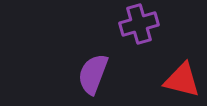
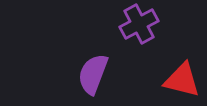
purple cross: rotated 12 degrees counterclockwise
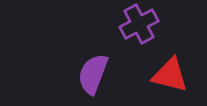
red triangle: moved 12 px left, 5 px up
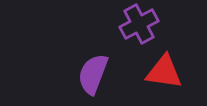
red triangle: moved 6 px left, 3 px up; rotated 6 degrees counterclockwise
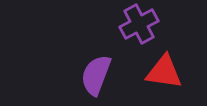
purple semicircle: moved 3 px right, 1 px down
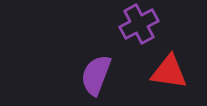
red triangle: moved 5 px right
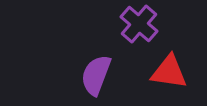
purple cross: rotated 21 degrees counterclockwise
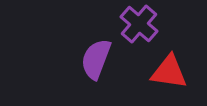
purple semicircle: moved 16 px up
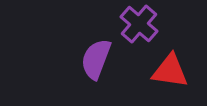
red triangle: moved 1 px right, 1 px up
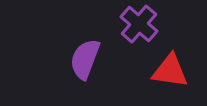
purple semicircle: moved 11 px left
